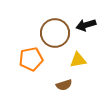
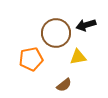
brown circle: moved 1 px right
yellow triangle: moved 3 px up
brown semicircle: rotated 21 degrees counterclockwise
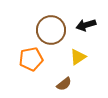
brown circle: moved 5 px left, 3 px up
yellow triangle: rotated 24 degrees counterclockwise
brown semicircle: moved 1 px up
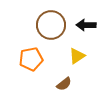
black arrow: rotated 18 degrees clockwise
brown circle: moved 5 px up
yellow triangle: moved 1 px left, 1 px up
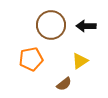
black arrow: moved 1 px down
yellow triangle: moved 3 px right, 5 px down
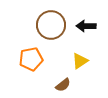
brown semicircle: moved 1 px left, 1 px down
